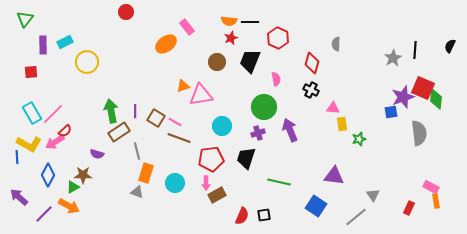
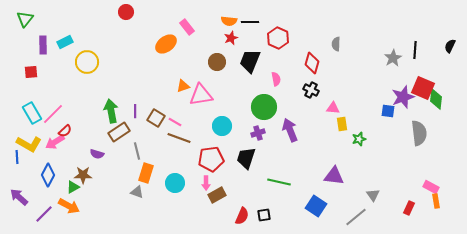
blue square at (391, 112): moved 3 px left, 1 px up; rotated 16 degrees clockwise
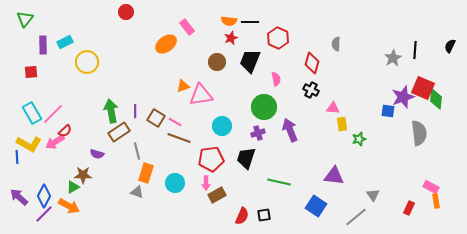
blue diamond at (48, 175): moved 4 px left, 21 px down
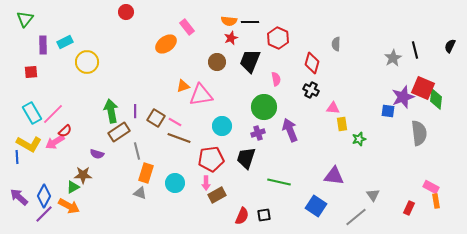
black line at (415, 50): rotated 18 degrees counterclockwise
gray triangle at (137, 192): moved 3 px right, 1 px down
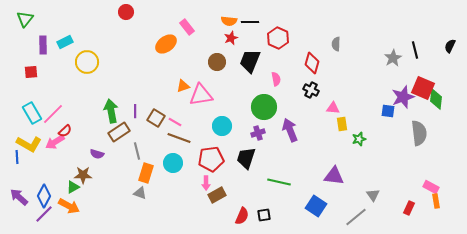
cyan circle at (175, 183): moved 2 px left, 20 px up
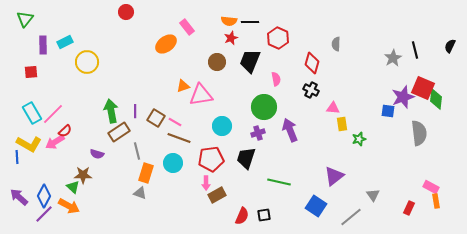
purple triangle at (334, 176): rotated 45 degrees counterclockwise
green triangle at (73, 187): rotated 48 degrees counterclockwise
gray line at (356, 217): moved 5 px left
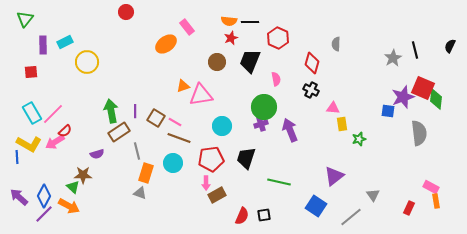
purple cross at (258, 133): moved 3 px right, 9 px up
purple semicircle at (97, 154): rotated 32 degrees counterclockwise
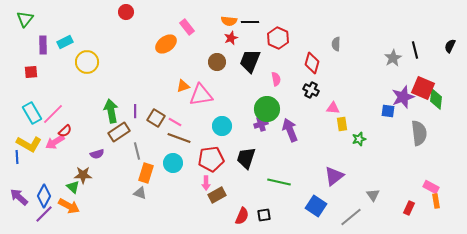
green circle at (264, 107): moved 3 px right, 2 px down
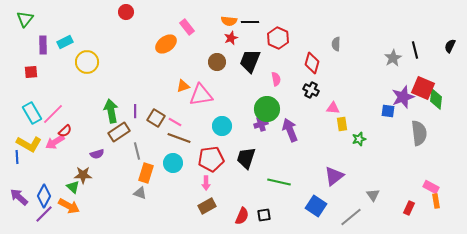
brown rectangle at (217, 195): moved 10 px left, 11 px down
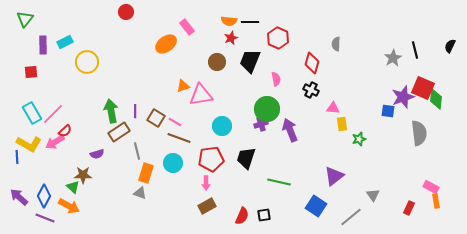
purple line at (44, 214): moved 1 px right, 4 px down; rotated 66 degrees clockwise
